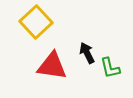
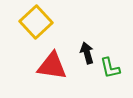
black arrow: rotated 10 degrees clockwise
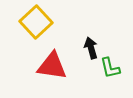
black arrow: moved 4 px right, 5 px up
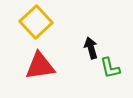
red triangle: moved 12 px left; rotated 16 degrees counterclockwise
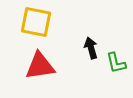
yellow square: rotated 36 degrees counterclockwise
green L-shape: moved 6 px right, 5 px up
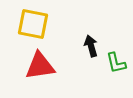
yellow square: moved 3 px left, 2 px down
black arrow: moved 2 px up
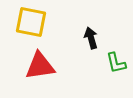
yellow square: moved 2 px left, 2 px up
black arrow: moved 8 px up
